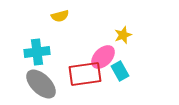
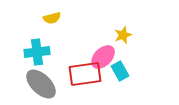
yellow semicircle: moved 8 px left, 2 px down
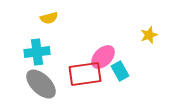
yellow semicircle: moved 3 px left
yellow star: moved 26 px right
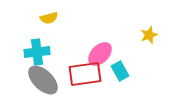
pink ellipse: moved 3 px left, 3 px up
gray ellipse: moved 2 px right, 4 px up
